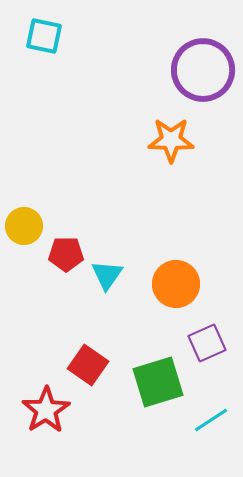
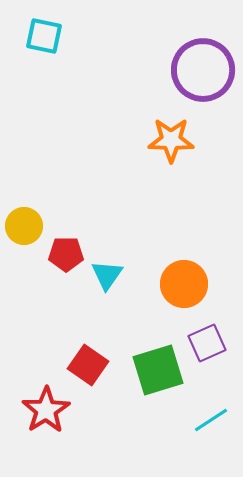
orange circle: moved 8 px right
green square: moved 12 px up
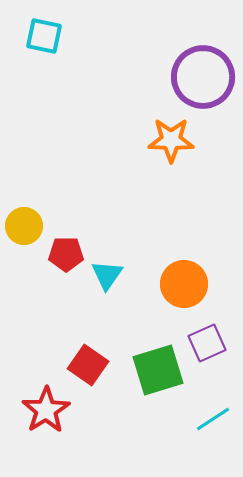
purple circle: moved 7 px down
cyan line: moved 2 px right, 1 px up
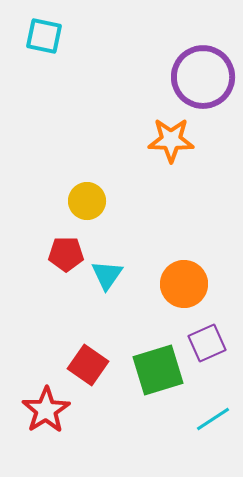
yellow circle: moved 63 px right, 25 px up
